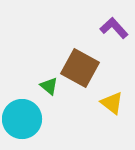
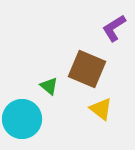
purple L-shape: rotated 80 degrees counterclockwise
brown square: moved 7 px right, 1 px down; rotated 6 degrees counterclockwise
yellow triangle: moved 11 px left, 6 px down
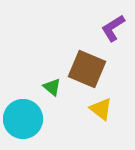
purple L-shape: moved 1 px left
green triangle: moved 3 px right, 1 px down
cyan circle: moved 1 px right
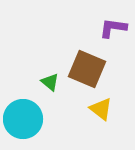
purple L-shape: rotated 40 degrees clockwise
green triangle: moved 2 px left, 5 px up
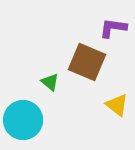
brown square: moved 7 px up
yellow triangle: moved 16 px right, 4 px up
cyan circle: moved 1 px down
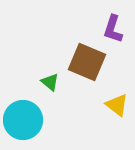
purple L-shape: moved 1 px down; rotated 80 degrees counterclockwise
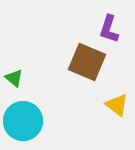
purple L-shape: moved 4 px left
green triangle: moved 36 px left, 4 px up
cyan circle: moved 1 px down
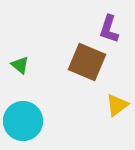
green triangle: moved 6 px right, 13 px up
yellow triangle: rotated 45 degrees clockwise
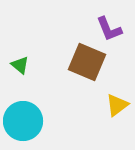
purple L-shape: rotated 40 degrees counterclockwise
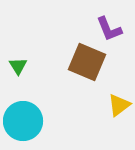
green triangle: moved 2 px left, 1 px down; rotated 18 degrees clockwise
yellow triangle: moved 2 px right
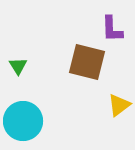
purple L-shape: moved 3 px right; rotated 20 degrees clockwise
brown square: rotated 9 degrees counterclockwise
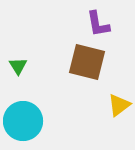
purple L-shape: moved 14 px left, 5 px up; rotated 8 degrees counterclockwise
